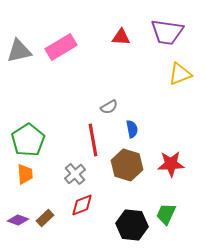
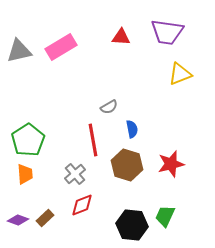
red star: rotated 12 degrees counterclockwise
green trapezoid: moved 1 px left, 2 px down
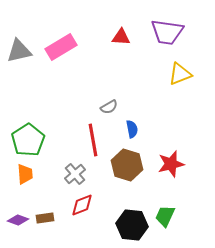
brown rectangle: rotated 36 degrees clockwise
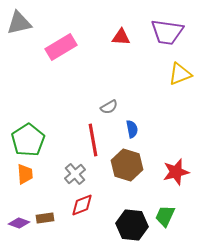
gray triangle: moved 28 px up
red star: moved 5 px right, 8 px down
purple diamond: moved 1 px right, 3 px down
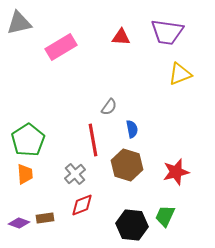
gray semicircle: rotated 24 degrees counterclockwise
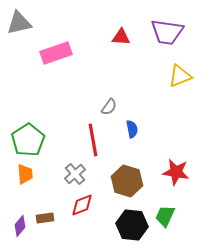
pink rectangle: moved 5 px left, 6 px down; rotated 12 degrees clockwise
yellow triangle: moved 2 px down
brown hexagon: moved 16 px down
red star: rotated 24 degrees clockwise
purple diamond: moved 1 px right, 3 px down; rotated 70 degrees counterclockwise
